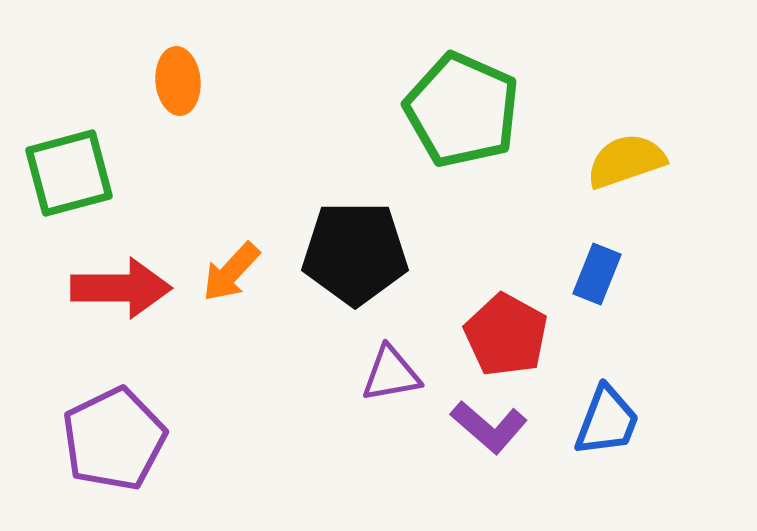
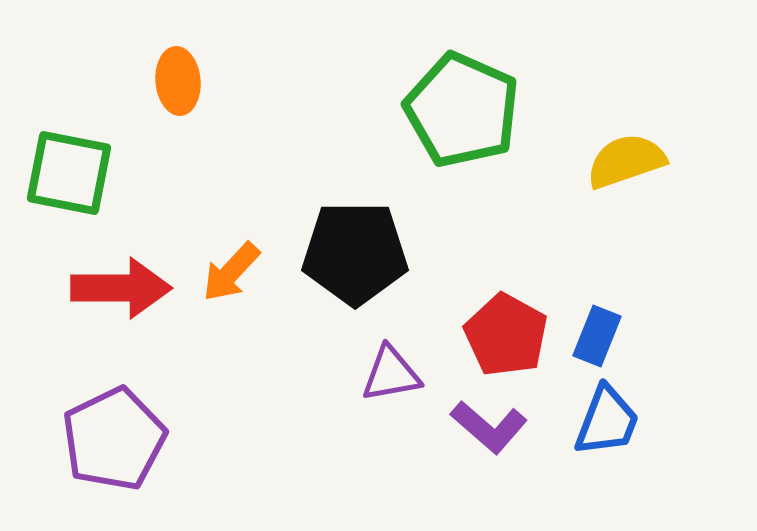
green square: rotated 26 degrees clockwise
blue rectangle: moved 62 px down
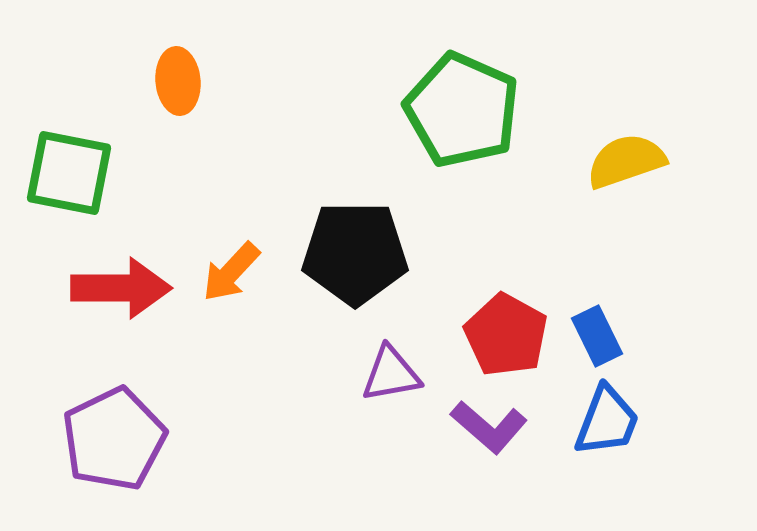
blue rectangle: rotated 48 degrees counterclockwise
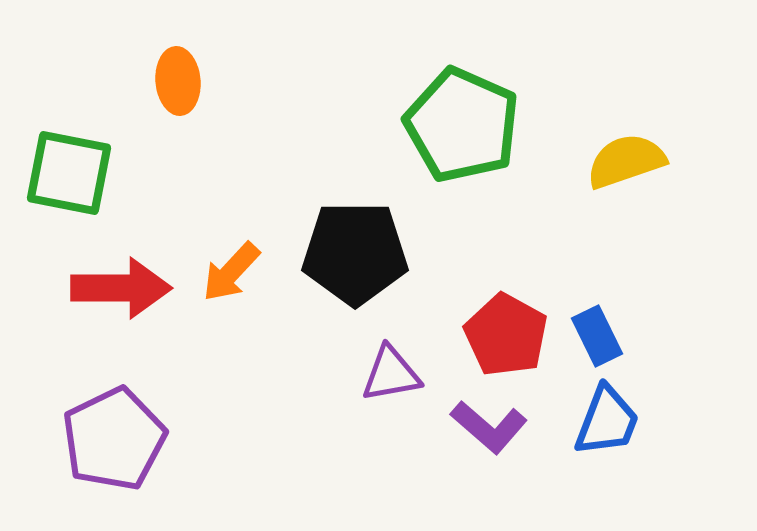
green pentagon: moved 15 px down
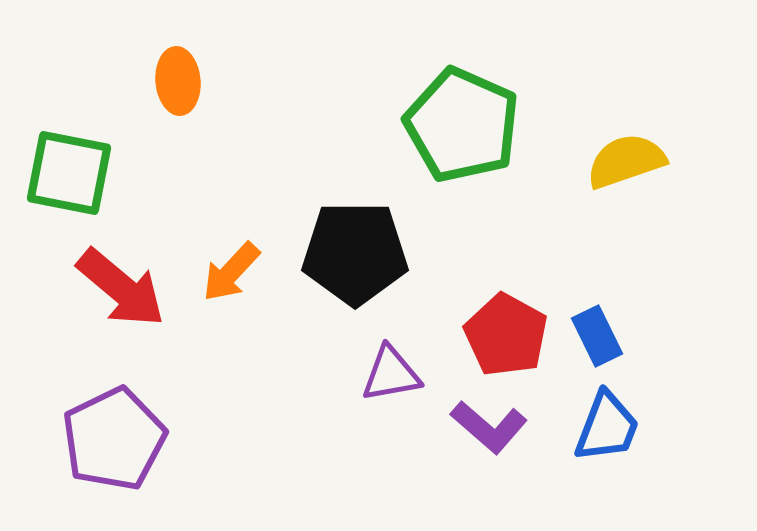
red arrow: rotated 40 degrees clockwise
blue trapezoid: moved 6 px down
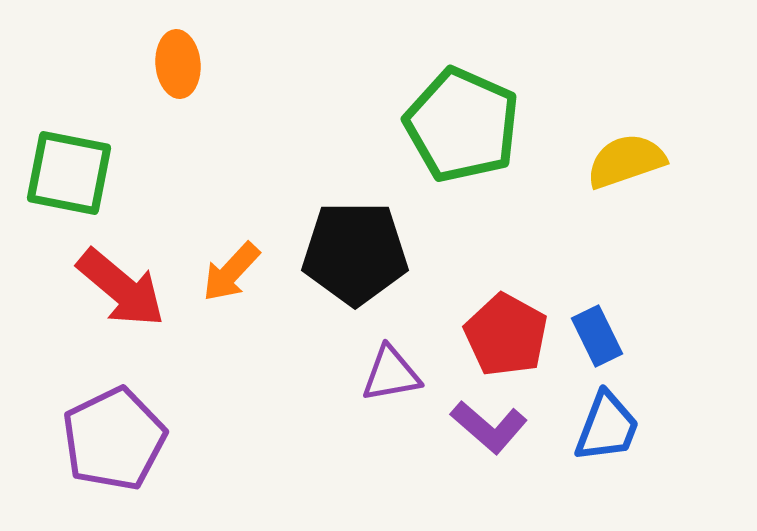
orange ellipse: moved 17 px up
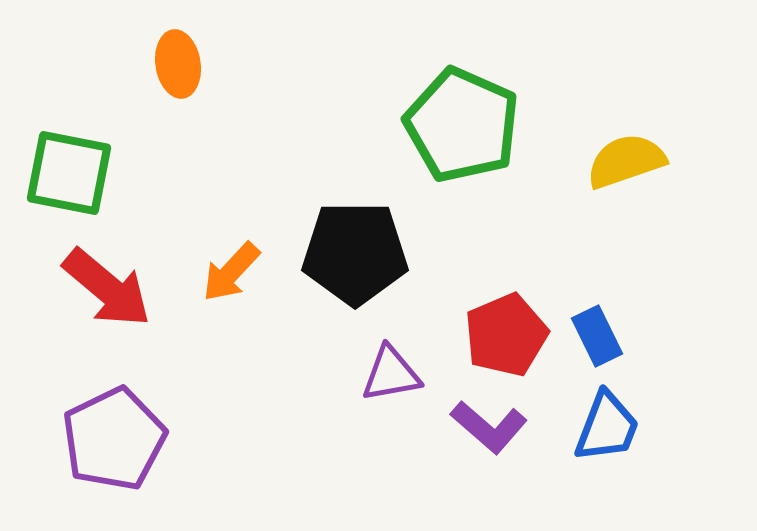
orange ellipse: rotated 4 degrees counterclockwise
red arrow: moved 14 px left
red pentagon: rotated 20 degrees clockwise
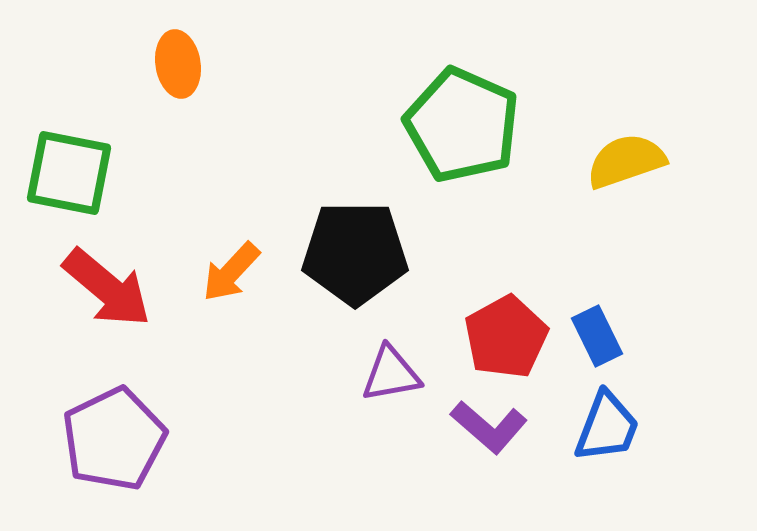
red pentagon: moved 2 px down; rotated 6 degrees counterclockwise
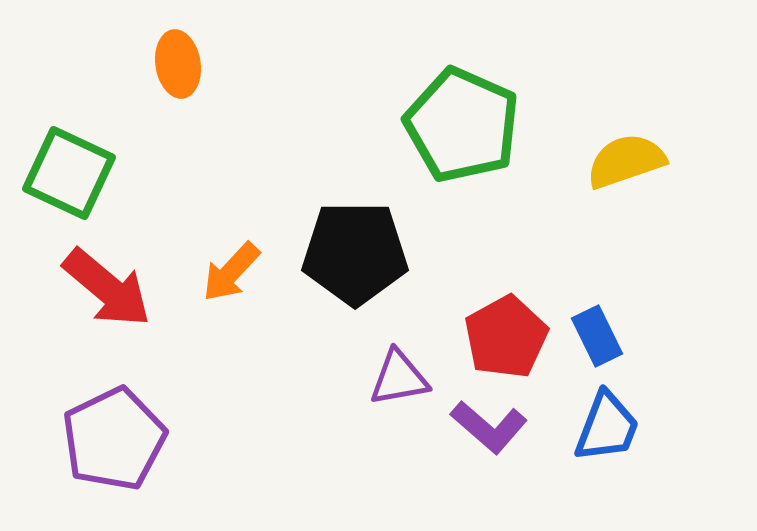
green square: rotated 14 degrees clockwise
purple triangle: moved 8 px right, 4 px down
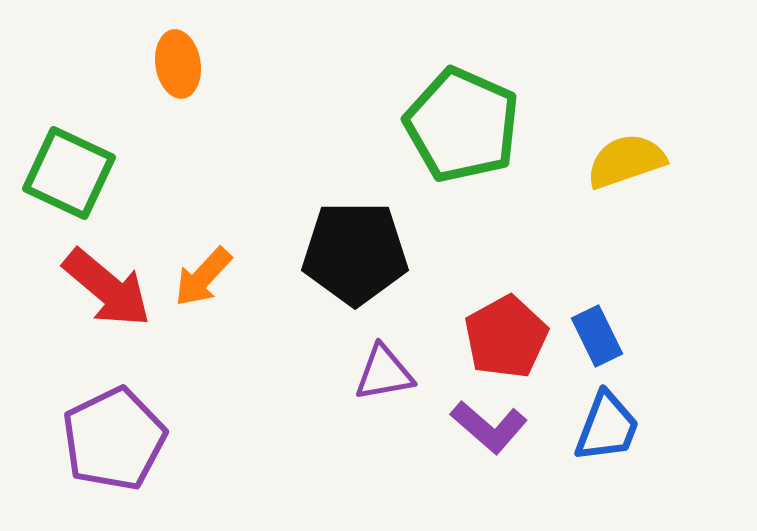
orange arrow: moved 28 px left, 5 px down
purple triangle: moved 15 px left, 5 px up
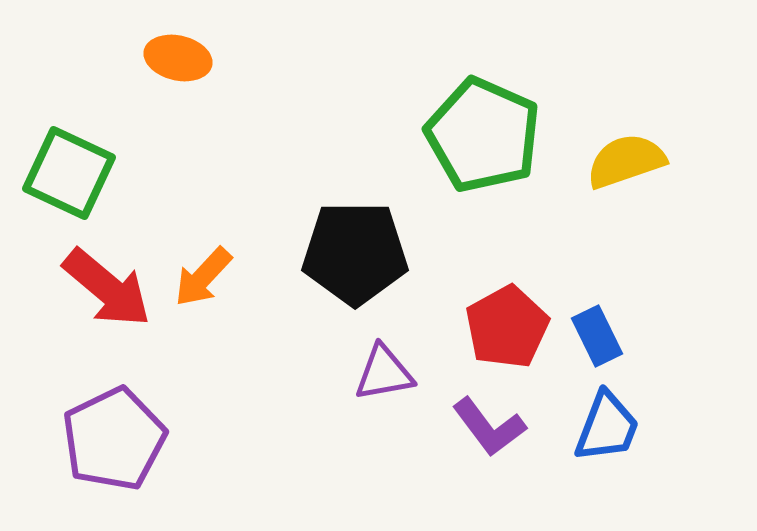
orange ellipse: moved 6 px up; rotated 68 degrees counterclockwise
green pentagon: moved 21 px right, 10 px down
red pentagon: moved 1 px right, 10 px up
purple L-shape: rotated 12 degrees clockwise
